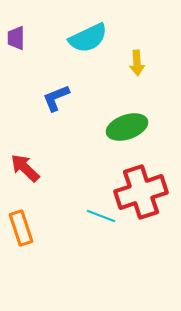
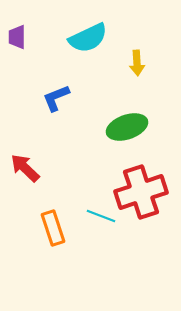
purple trapezoid: moved 1 px right, 1 px up
orange rectangle: moved 32 px right
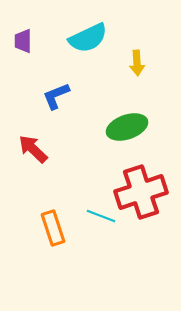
purple trapezoid: moved 6 px right, 4 px down
blue L-shape: moved 2 px up
red arrow: moved 8 px right, 19 px up
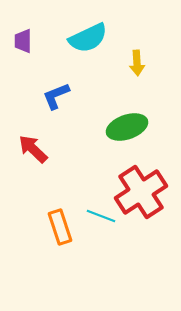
red cross: rotated 15 degrees counterclockwise
orange rectangle: moved 7 px right, 1 px up
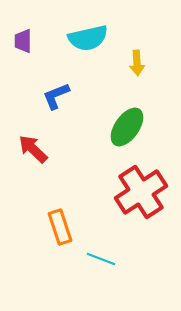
cyan semicircle: rotated 12 degrees clockwise
green ellipse: rotated 36 degrees counterclockwise
cyan line: moved 43 px down
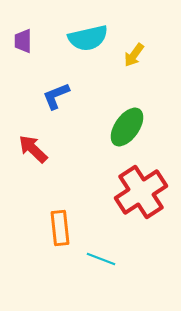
yellow arrow: moved 3 px left, 8 px up; rotated 40 degrees clockwise
orange rectangle: moved 1 px down; rotated 12 degrees clockwise
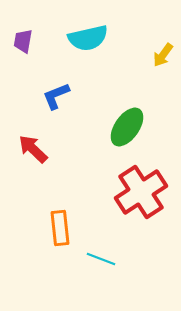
purple trapezoid: rotated 10 degrees clockwise
yellow arrow: moved 29 px right
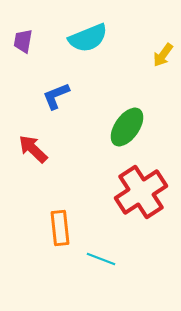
cyan semicircle: rotated 9 degrees counterclockwise
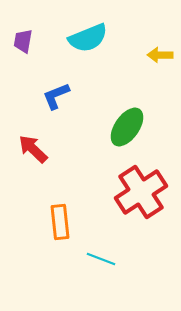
yellow arrow: moved 3 px left; rotated 55 degrees clockwise
orange rectangle: moved 6 px up
